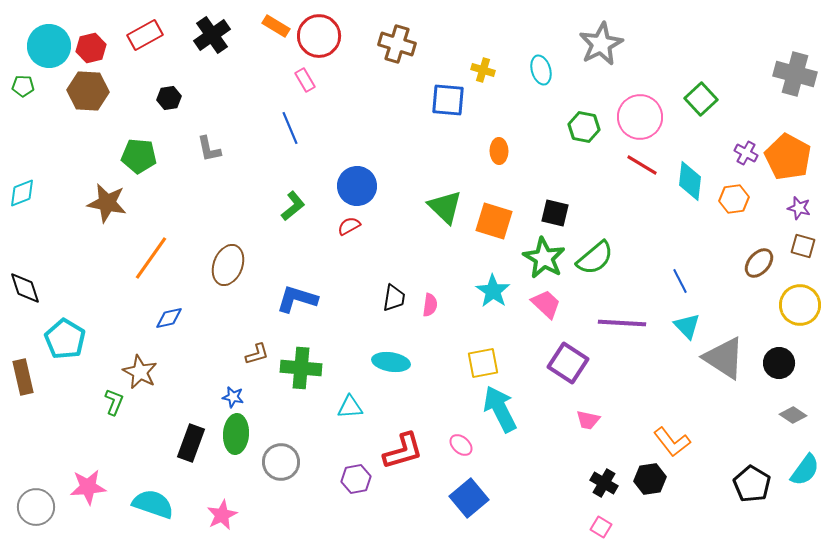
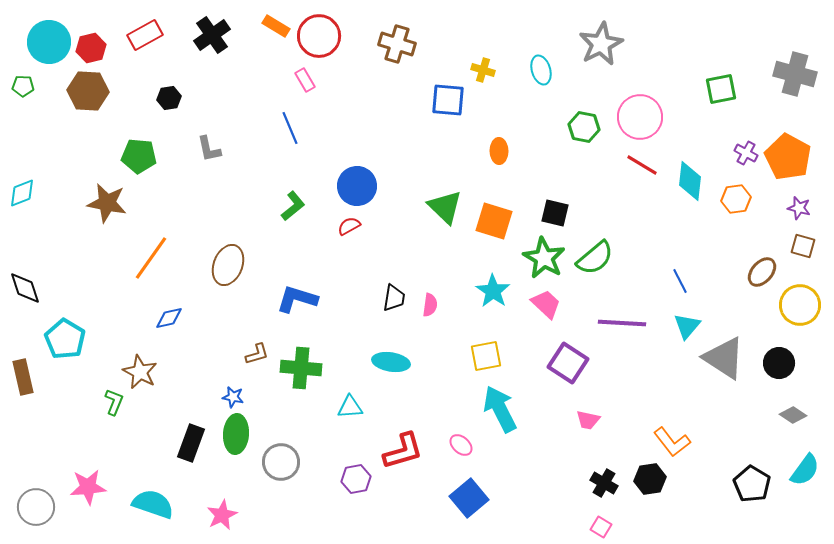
cyan circle at (49, 46): moved 4 px up
green square at (701, 99): moved 20 px right, 10 px up; rotated 32 degrees clockwise
orange hexagon at (734, 199): moved 2 px right
brown ellipse at (759, 263): moved 3 px right, 9 px down
cyan triangle at (687, 326): rotated 24 degrees clockwise
yellow square at (483, 363): moved 3 px right, 7 px up
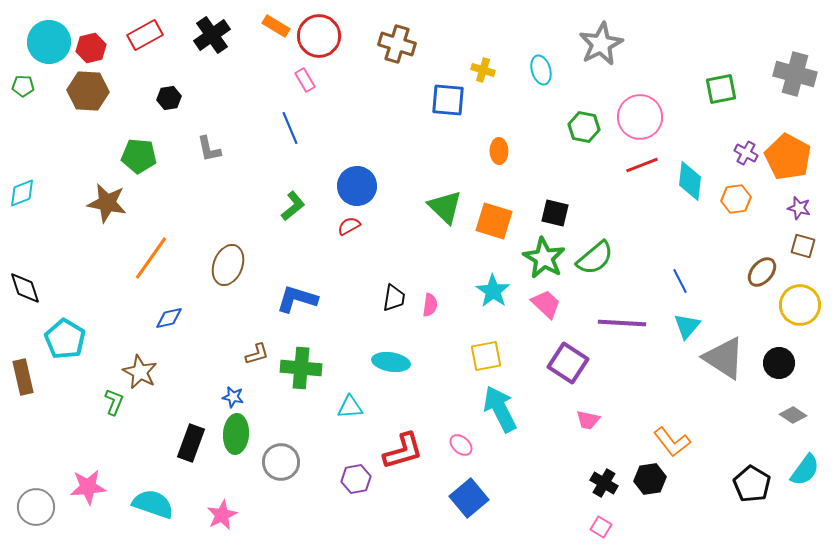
red line at (642, 165): rotated 52 degrees counterclockwise
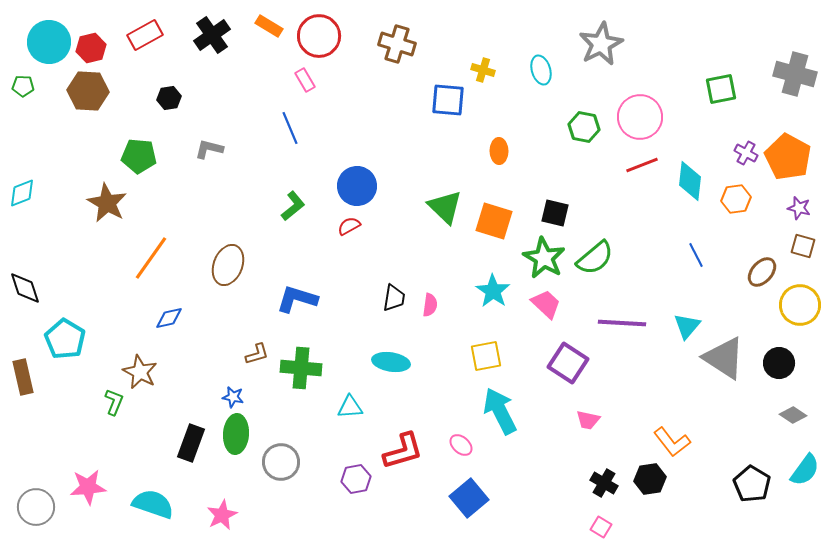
orange rectangle at (276, 26): moved 7 px left
gray L-shape at (209, 149): rotated 116 degrees clockwise
brown star at (107, 203): rotated 18 degrees clockwise
blue line at (680, 281): moved 16 px right, 26 px up
cyan arrow at (500, 409): moved 2 px down
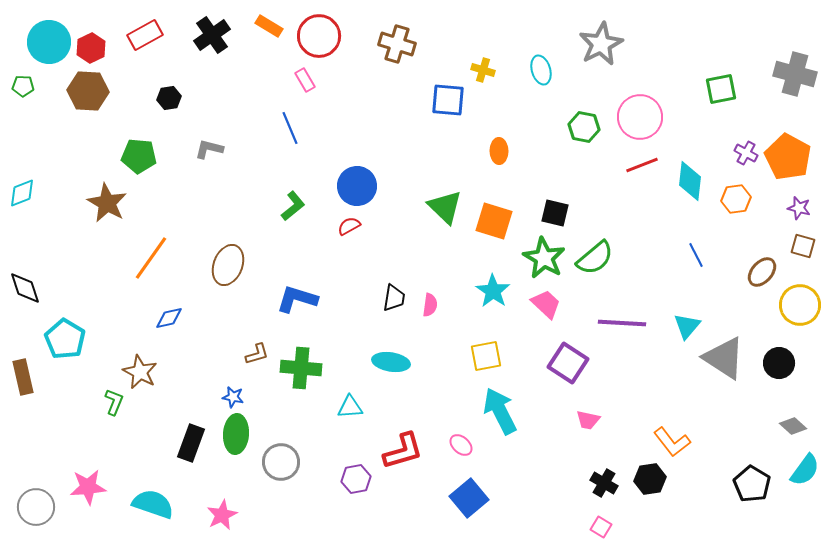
red hexagon at (91, 48): rotated 12 degrees counterclockwise
gray diamond at (793, 415): moved 11 px down; rotated 8 degrees clockwise
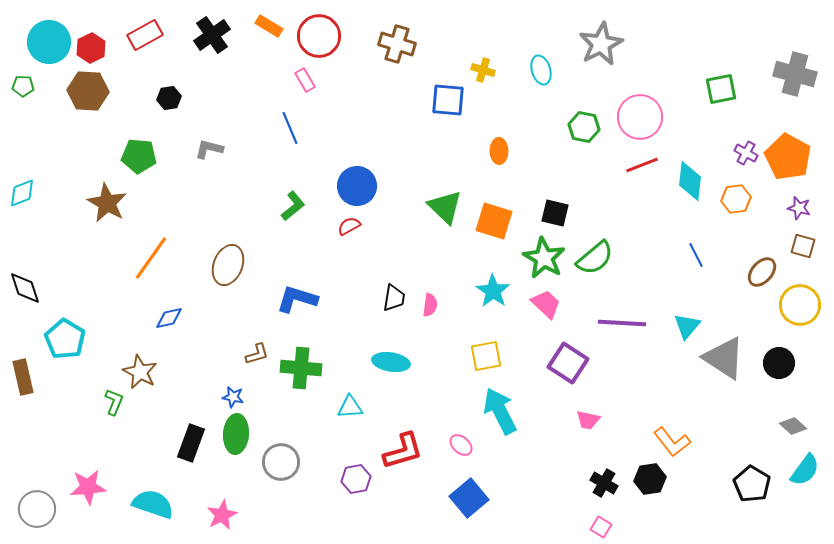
gray circle at (36, 507): moved 1 px right, 2 px down
